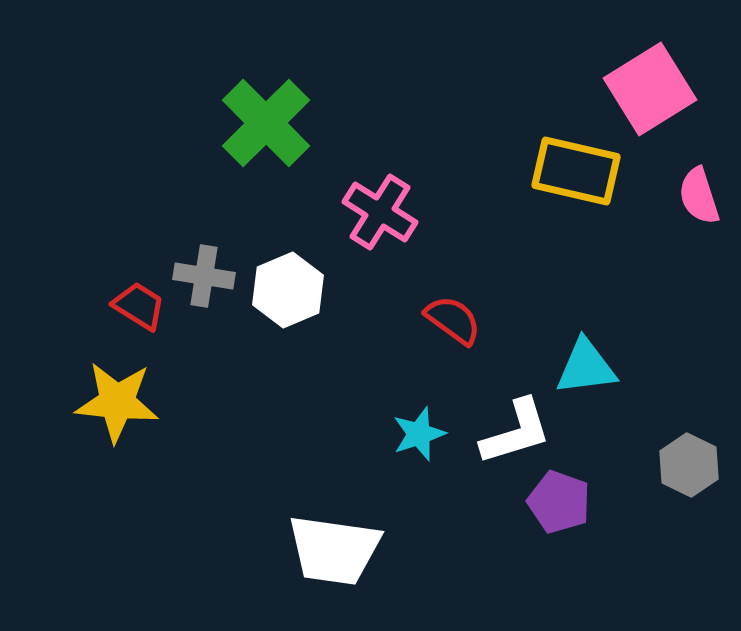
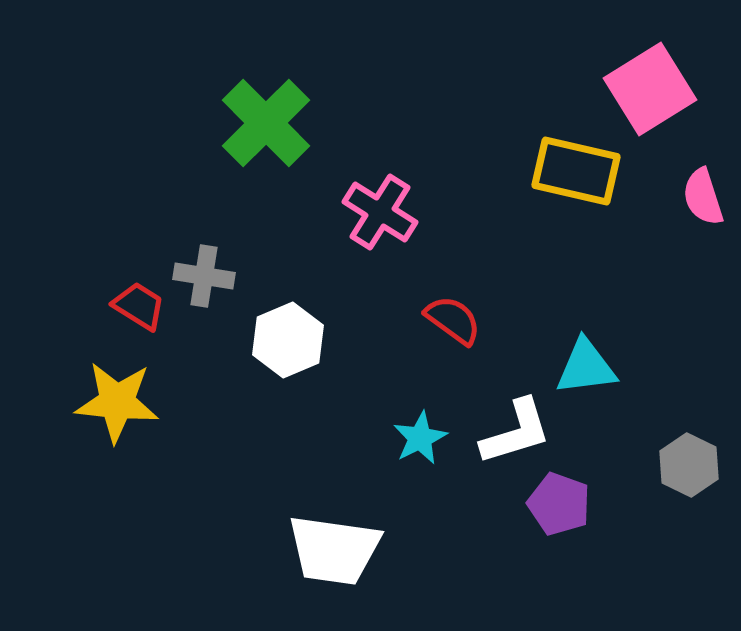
pink semicircle: moved 4 px right, 1 px down
white hexagon: moved 50 px down
cyan star: moved 1 px right, 4 px down; rotated 8 degrees counterclockwise
purple pentagon: moved 2 px down
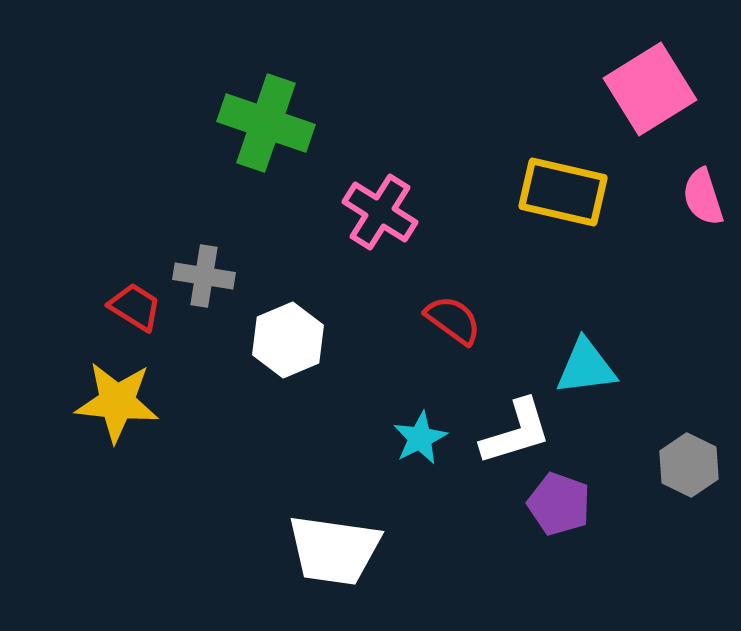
green cross: rotated 26 degrees counterclockwise
yellow rectangle: moved 13 px left, 21 px down
red trapezoid: moved 4 px left, 1 px down
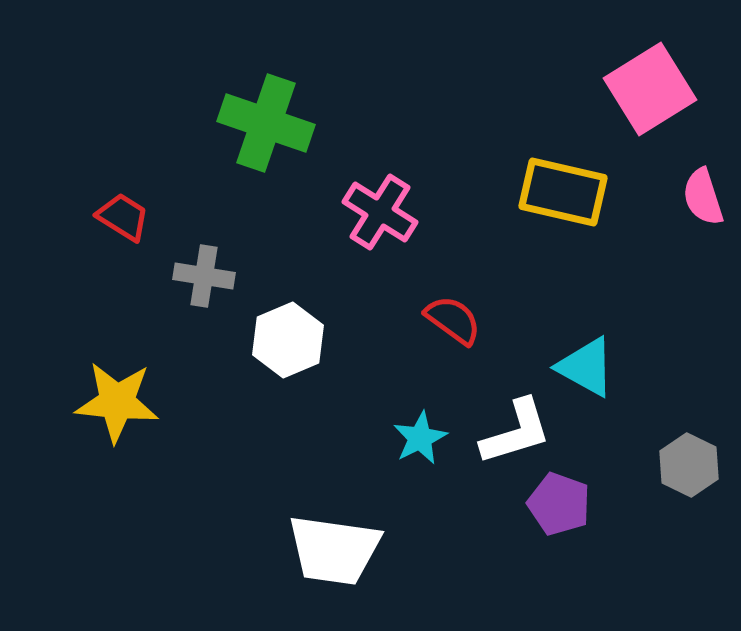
red trapezoid: moved 12 px left, 90 px up
cyan triangle: rotated 36 degrees clockwise
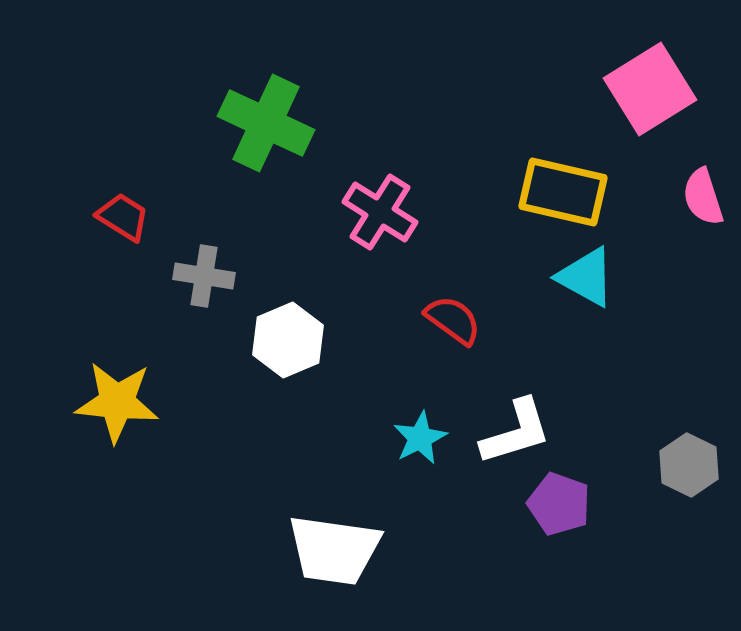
green cross: rotated 6 degrees clockwise
cyan triangle: moved 90 px up
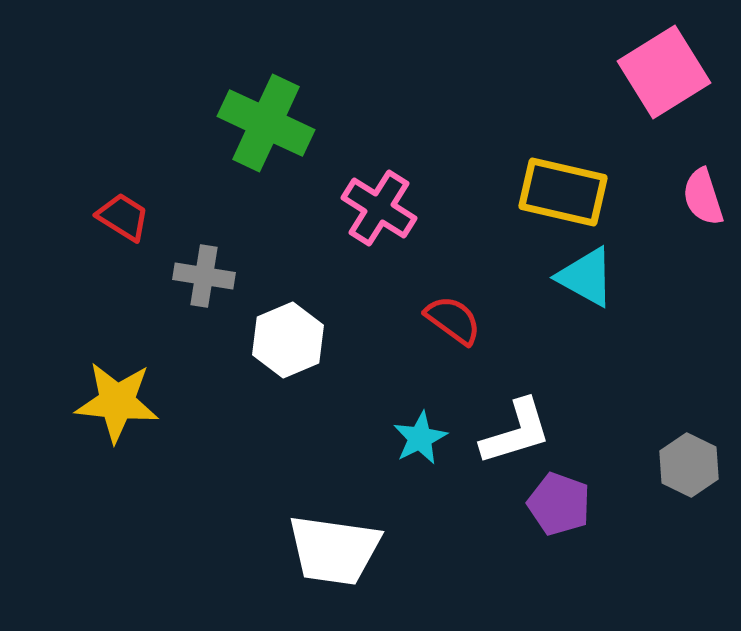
pink square: moved 14 px right, 17 px up
pink cross: moved 1 px left, 4 px up
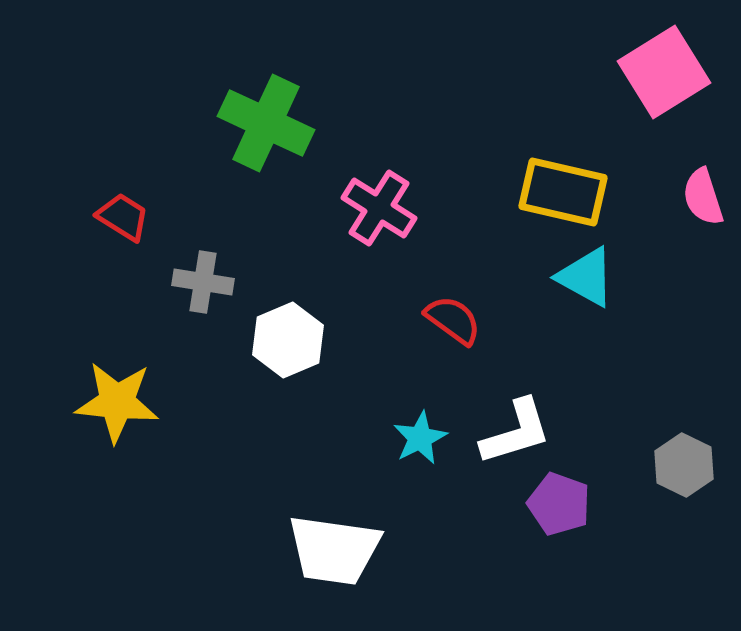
gray cross: moved 1 px left, 6 px down
gray hexagon: moved 5 px left
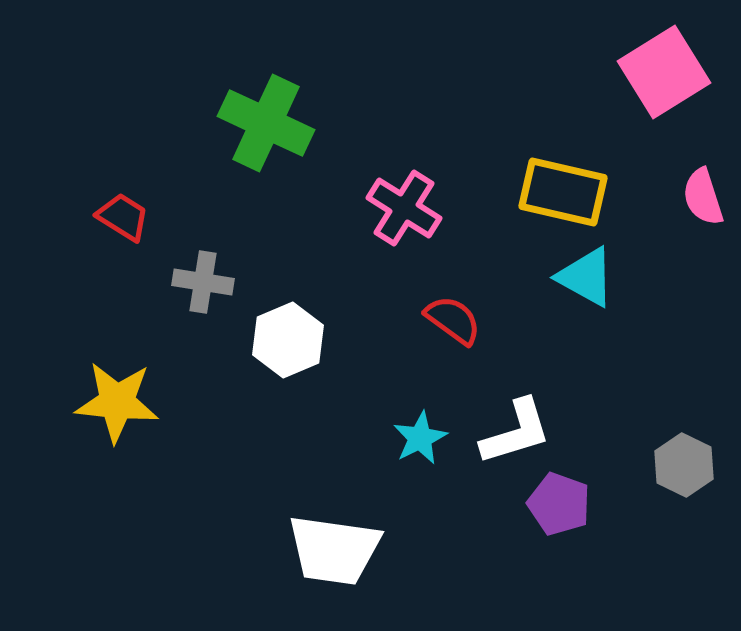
pink cross: moved 25 px right
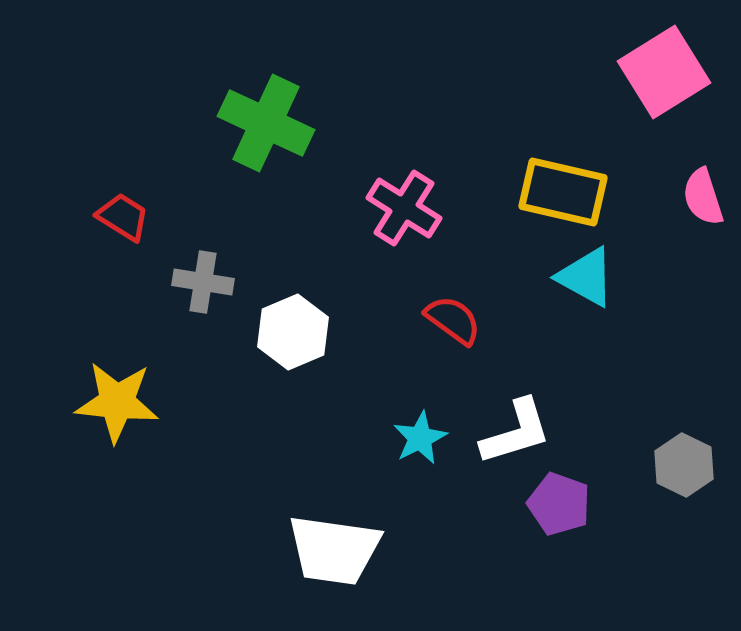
white hexagon: moved 5 px right, 8 px up
